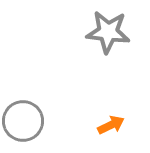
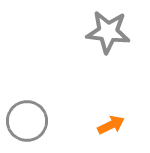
gray circle: moved 4 px right
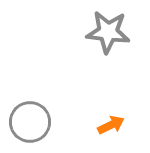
gray circle: moved 3 px right, 1 px down
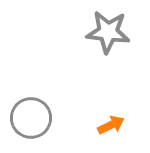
gray circle: moved 1 px right, 4 px up
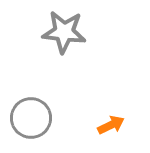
gray star: moved 44 px left
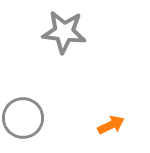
gray circle: moved 8 px left
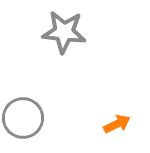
orange arrow: moved 6 px right, 1 px up
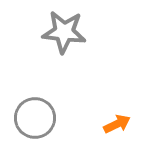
gray circle: moved 12 px right
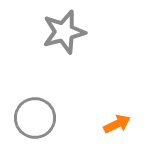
gray star: rotated 21 degrees counterclockwise
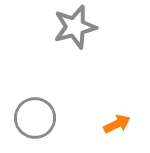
gray star: moved 11 px right, 5 px up
